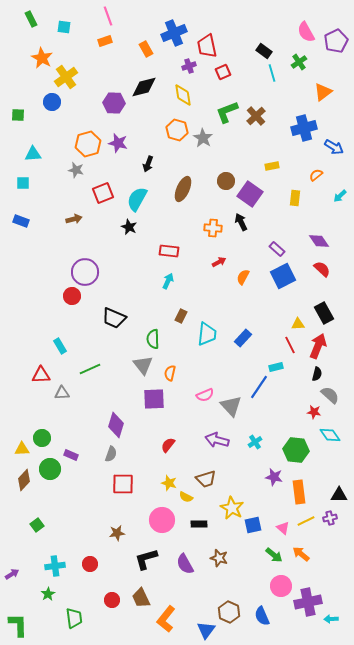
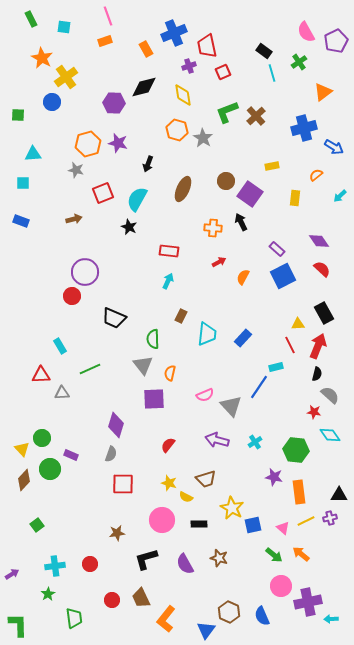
yellow triangle at (22, 449): rotated 49 degrees clockwise
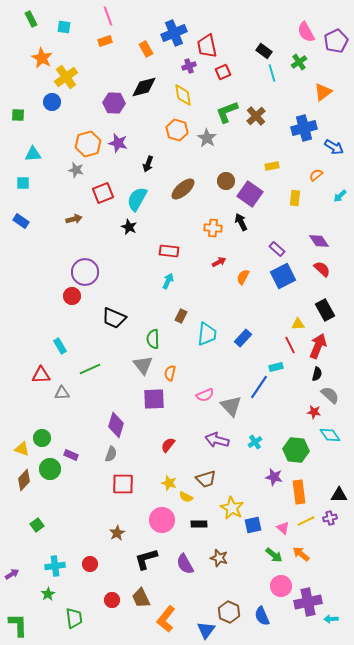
gray star at (203, 138): moved 4 px right
brown ellipse at (183, 189): rotated 25 degrees clockwise
blue rectangle at (21, 221): rotated 14 degrees clockwise
black rectangle at (324, 313): moved 1 px right, 3 px up
yellow triangle at (22, 449): rotated 28 degrees counterclockwise
brown star at (117, 533): rotated 21 degrees counterclockwise
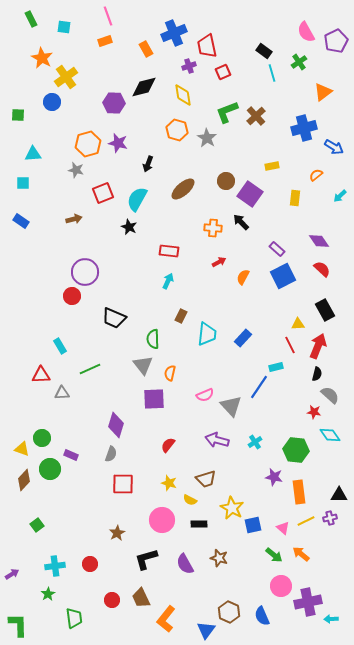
black arrow at (241, 222): rotated 18 degrees counterclockwise
yellow semicircle at (186, 497): moved 4 px right, 3 px down
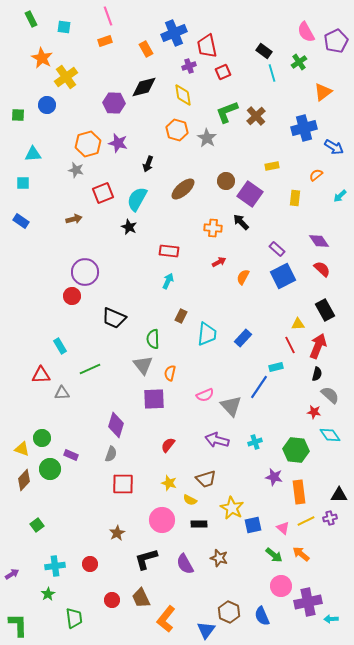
blue circle at (52, 102): moved 5 px left, 3 px down
cyan cross at (255, 442): rotated 16 degrees clockwise
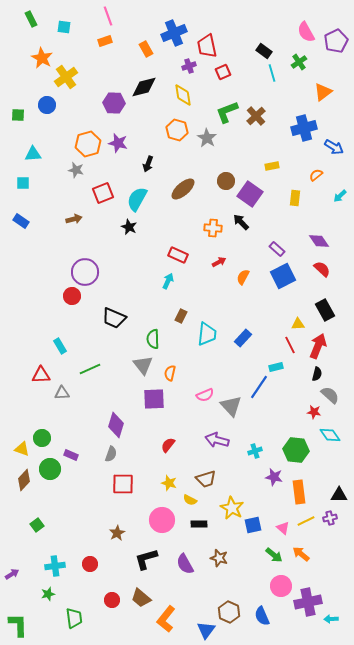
red rectangle at (169, 251): moved 9 px right, 4 px down; rotated 18 degrees clockwise
cyan cross at (255, 442): moved 9 px down
green star at (48, 594): rotated 16 degrees clockwise
brown trapezoid at (141, 598): rotated 25 degrees counterclockwise
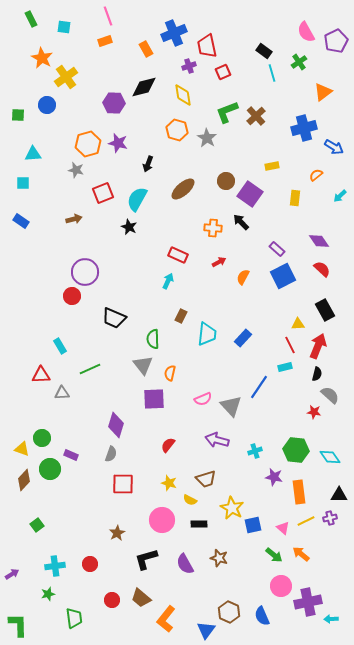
cyan rectangle at (276, 367): moved 9 px right
pink semicircle at (205, 395): moved 2 px left, 4 px down
cyan diamond at (330, 435): moved 22 px down
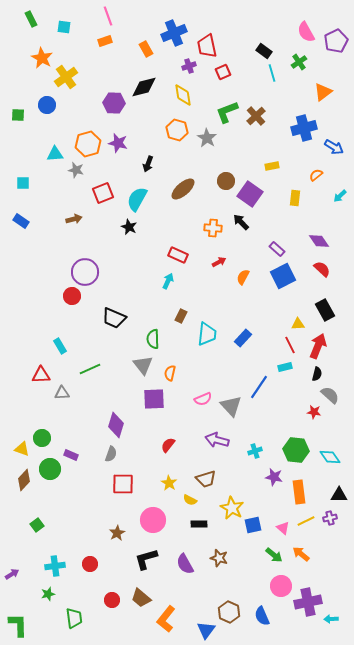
cyan triangle at (33, 154): moved 22 px right
yellow star at (169, 483): rotated 14 degrees clockwise
pink circle at (162, 520): moved 9 px left
